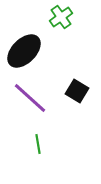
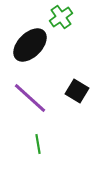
black ellipse: moved 6 px right, 6 px up
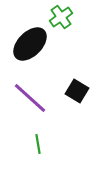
black ellipse: moved 1 px up
